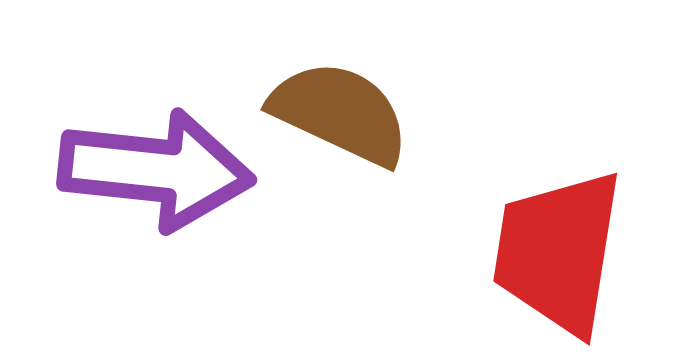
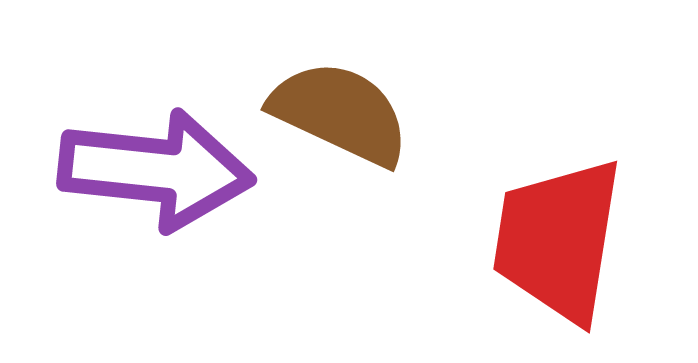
red trapezoid: moved 12 px up
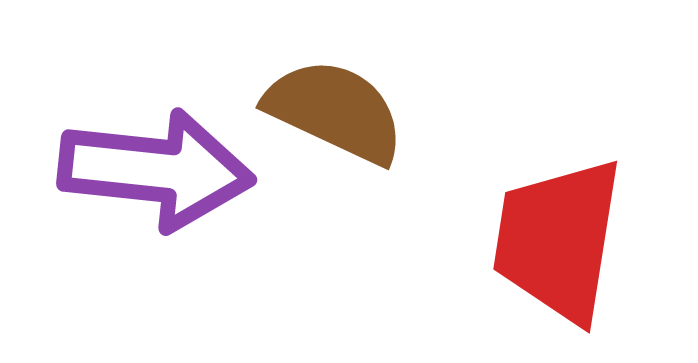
brown semicircle: moved 5 px left, 2 px up
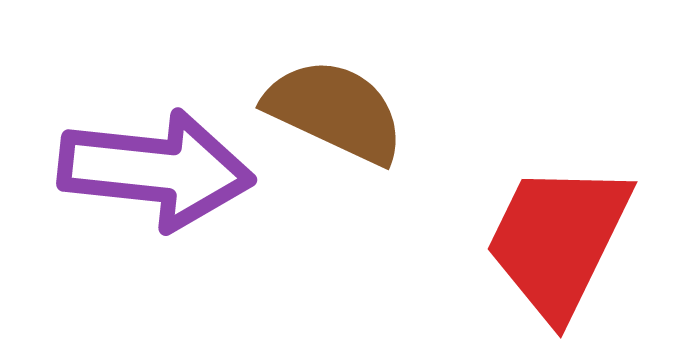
red trapezoid: rotated 17 degrees clockwise
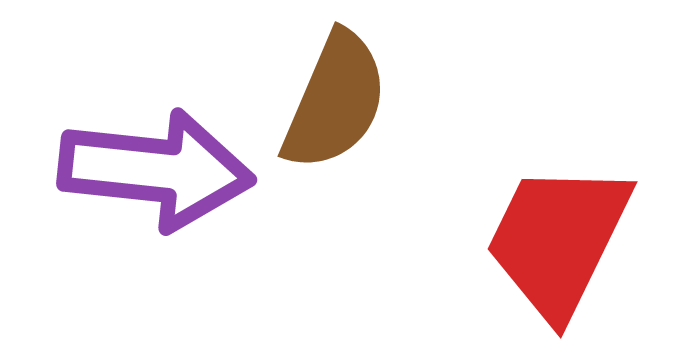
brown semicircle: moved 10 px up; rotated 88 degrees clockwise
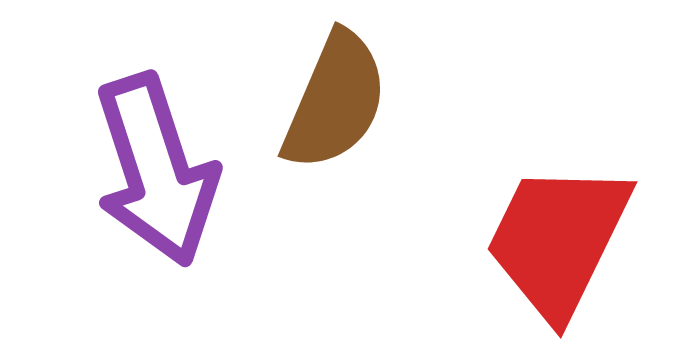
purple arrow: rotated 66 degrees clockwise
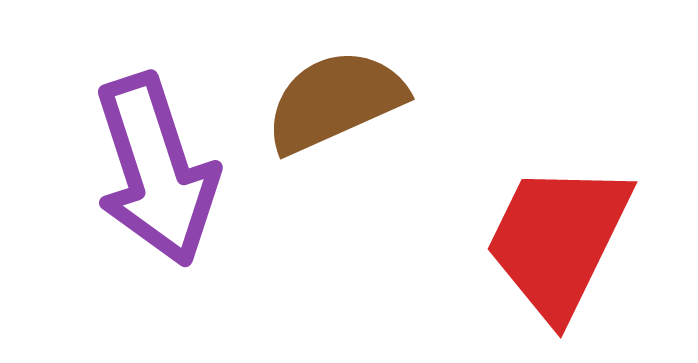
brown semicircle: rotated 137 degrees counterclockwise
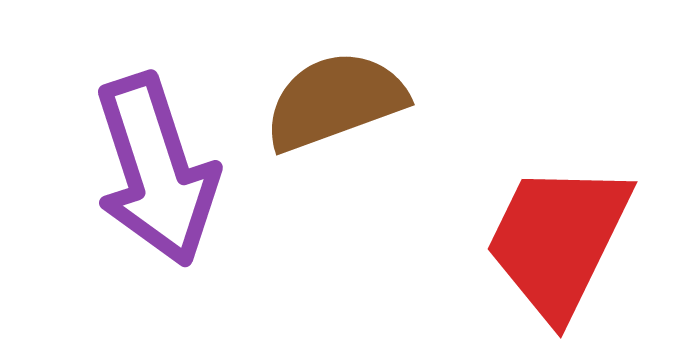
brown semicircle: rotated 4 degrees clockwise
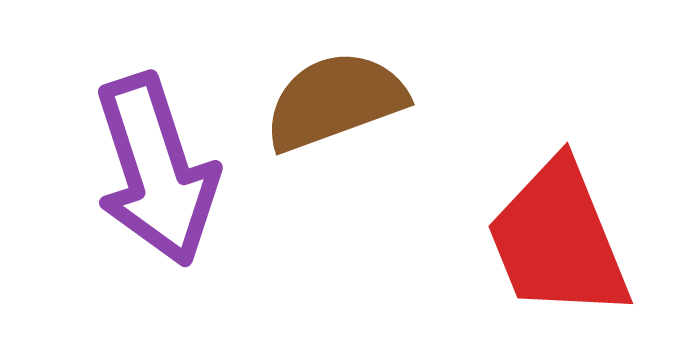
red trapezoid: rotated 48 degrees counterclockwise
